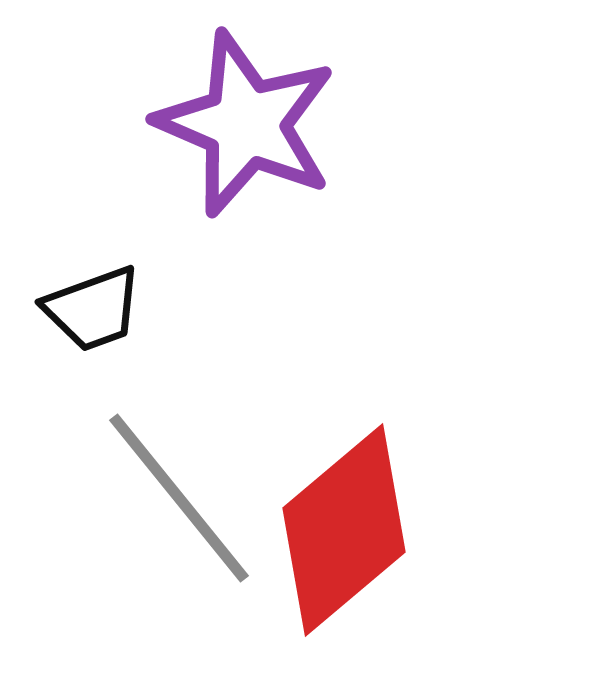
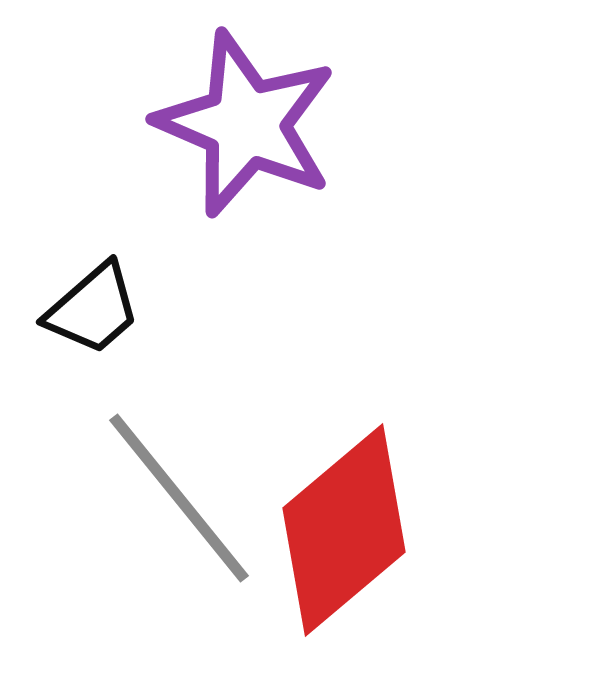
black trapezoid: rotated 21 degrees counterclockwise
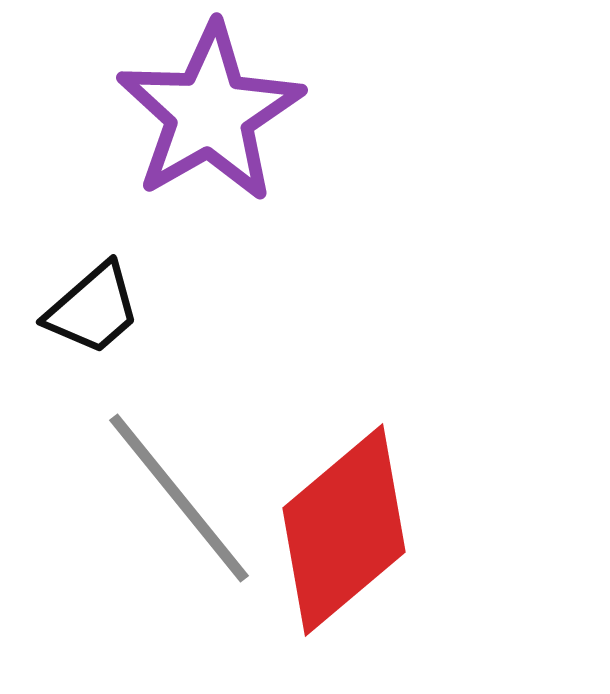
purple star: moved 36 px left, 11 px up; rotated 19 degrees clockwise
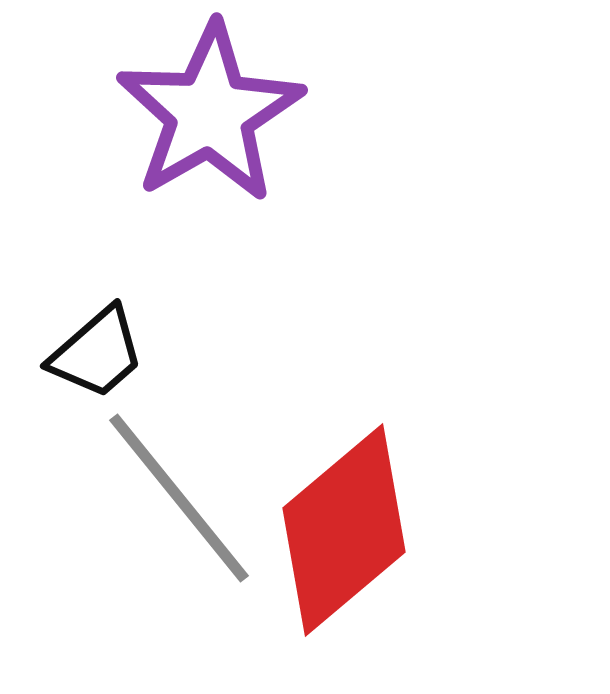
black trapezoid: moved 4 px right, 44 px down
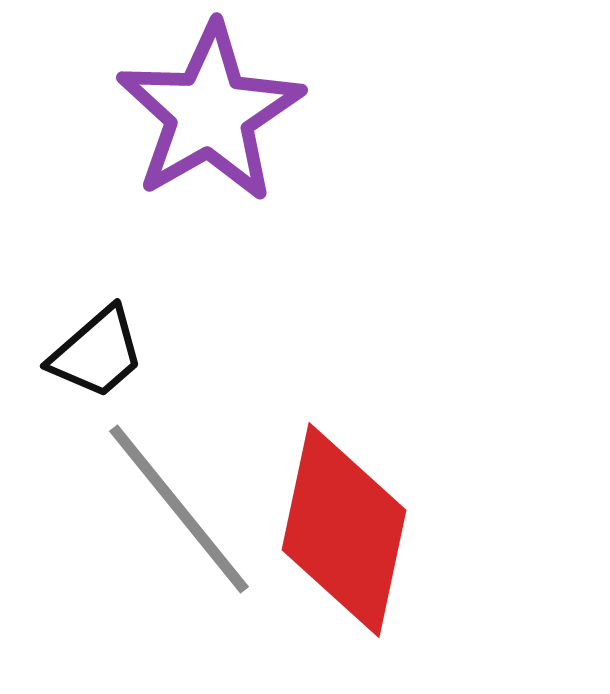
gray line: moved 11 px down
red diamond: rotated 38 degrees counterclockwise
